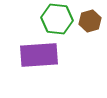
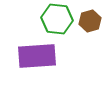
purple rectangle: moved 2 px left, 1 px down
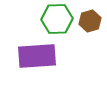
green hexagon: rotated 8 degrees counterclockwise
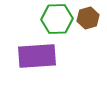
brown hexagon: moved 2 px left, 3 px up
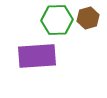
green hexagon: moved 1 px down
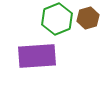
green hexagon: moved 1 px up; rotated 20 degrees counterclockwise
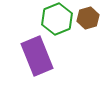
purple rectangle: rotated 72 degrees clockwise
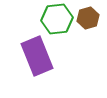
green hexagon: rotated 16 degrees clockwise
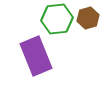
purple rectangle: moved 1 px left
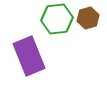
purple rectangle: moved 7 px left
